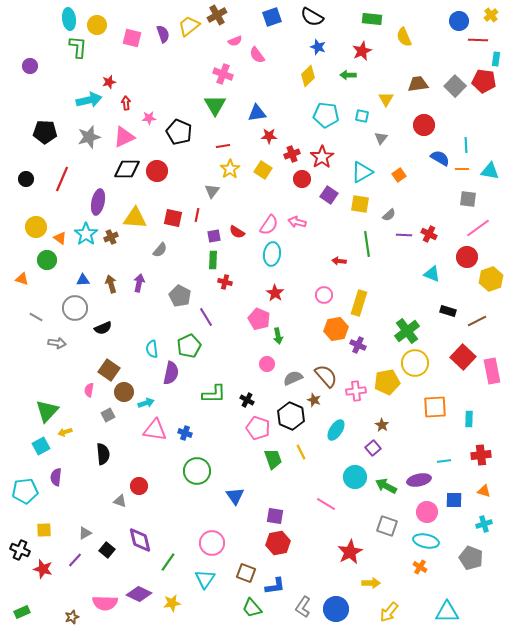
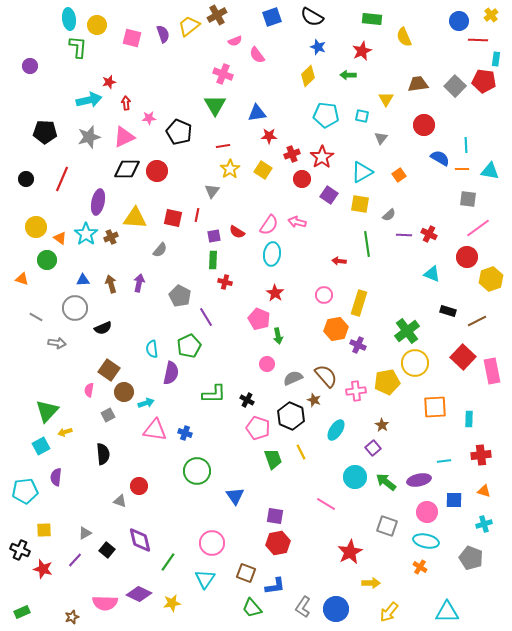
green arrow at (386, 486): moved 4 px up; rotated 10 degrees clockwise
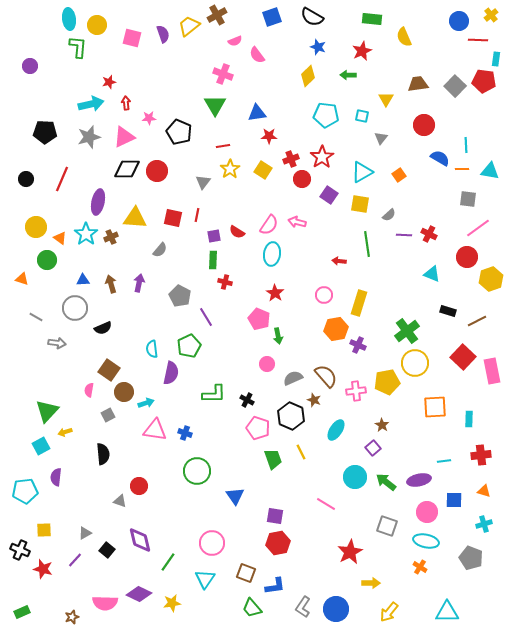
cyan arrow at (89, 100): moved 2 px right, 4 px down
red cross at (292, 154): moved 1 px left, 5 px down
gray triangle at (212, 191): moved 9 px left, 9 px up
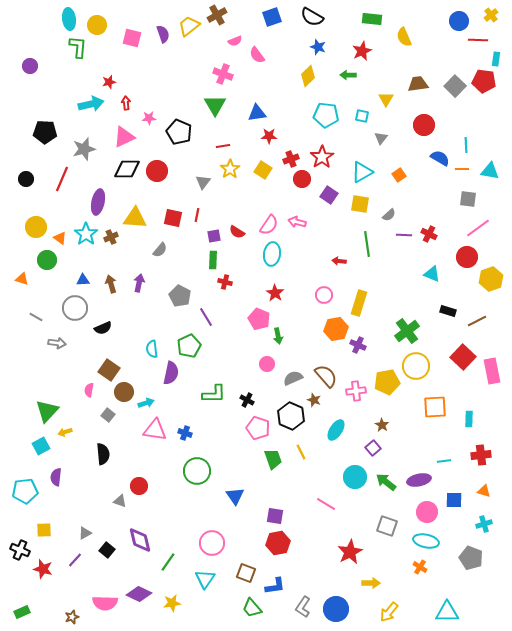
gray star at (89, 137): moved 5 px left, 12 px down
yellow circle at (415, 363): moved 1 px right, 3 px down
gray square at (108, 415): rotated 24 degrees counterclockwise
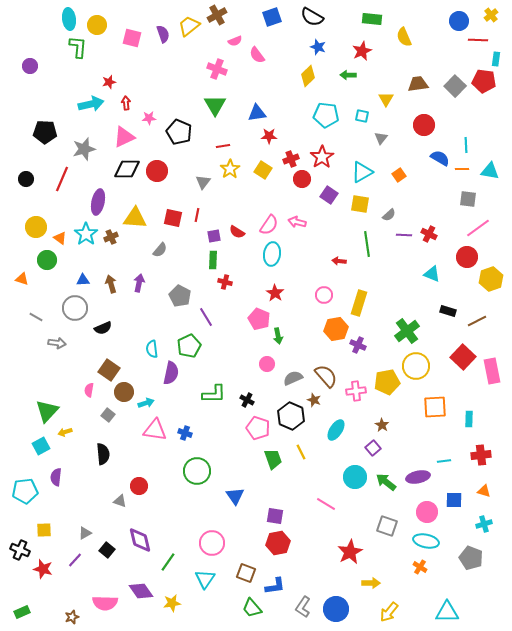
pink cross at (223, 74): moved 6 px left, 5 px up
purple ellipse at (419, 480): moved 1 px left, 3 px up
purple diamond at (139, 594): moved 2 px right, 3 px up; rotated 30 degrees clockwise
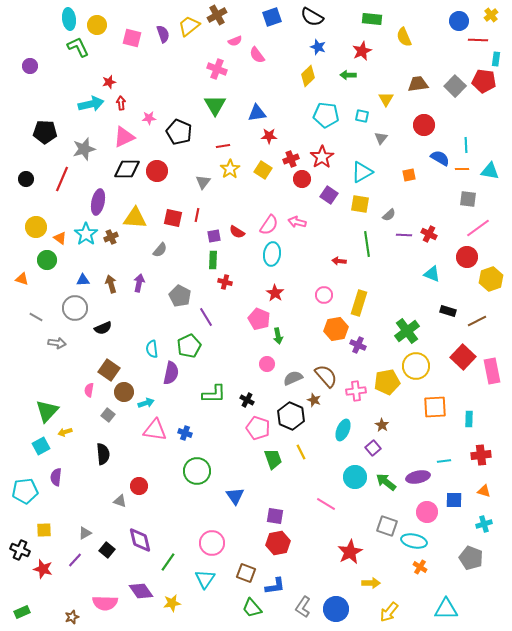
green L-shape at (78, 47): rotated 30 degrees counterclockwise
red arrow at (126, 103): moved 5 px left
orange square at (399, 175): moved 10 px right; rotated 24 degrees clockwise
cyan ellipse at (336, 430): moved 7 px right; rotated 10 degrees counterclockwise
cyan ellipse at (426, 541): moved 12 px left
cyan triangle at (447, 612): moved 1 px left, 3 px up
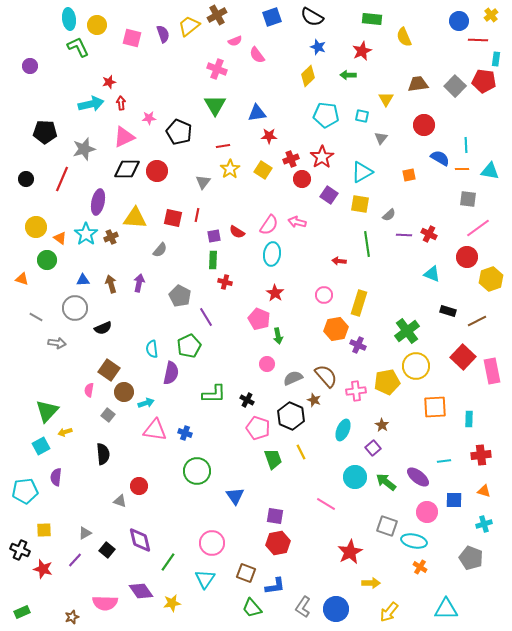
purple ellipse at (418, 477): rotated 50 degrees clockwise
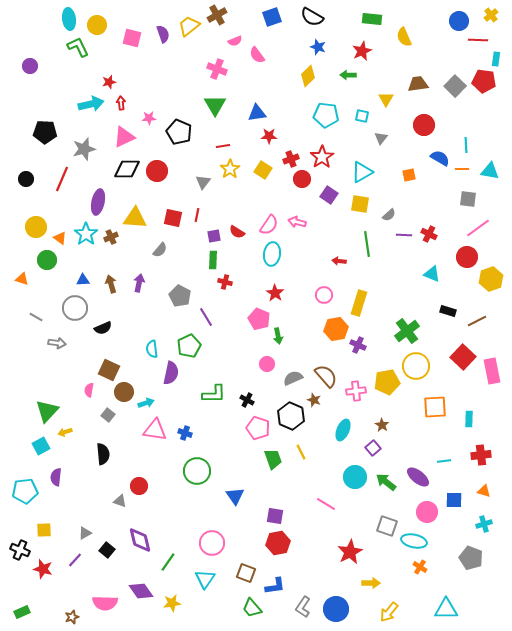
brown square at (109, 370): rotated 10 degrees counterclockwise
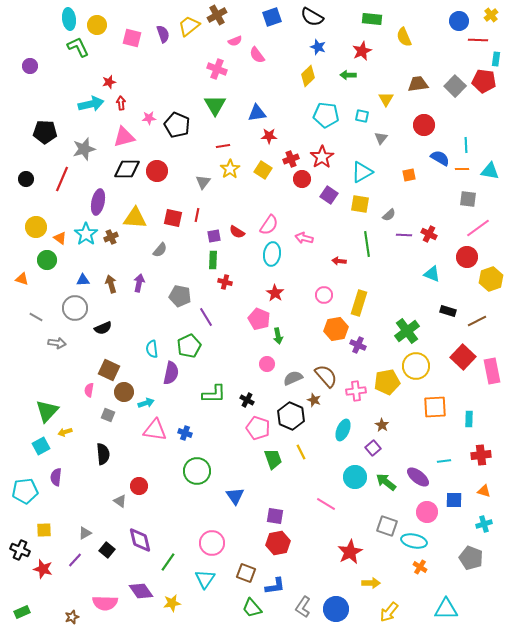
black pentagon at (179, 132): moved 2 px left, 7 px up
pink triangle at (124, 137): rotated 10 degrees clockwise
pink arrow at (297, 222): moved 7 px right, 16 px down
gray pentagon at (180, 296): rotated 15 degrees counterclockwise
gray square at (108, 415): rotated 16 degrees counterclockwise
gray triangle at (120, 501): rotated 16 degrees clockwise
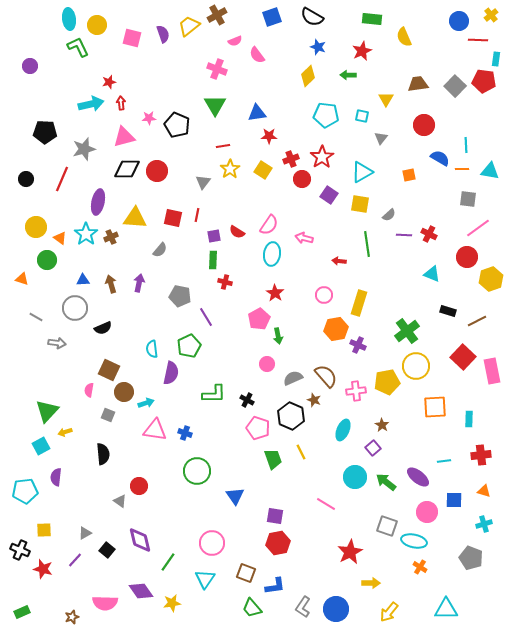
pink pentagon at (259, 319): rotated 20 degrees clockwise
